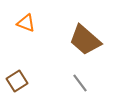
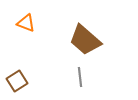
gray line: moved 6 px up; rotated 30 degrees clockwise
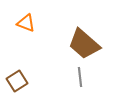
brown trapezoid: moved 1 px left, 4 px down
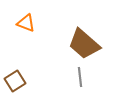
brown square: moved 2 px left
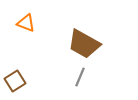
brown trapezoid: rotated 12 degrees counterclockwise
gray line: rotated 30 degrees clockwise
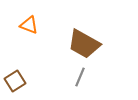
orange triangle: moved 3 px right, 2 px down
